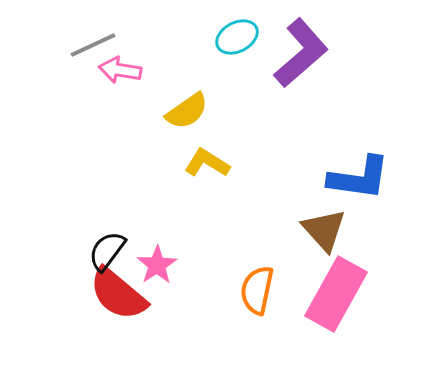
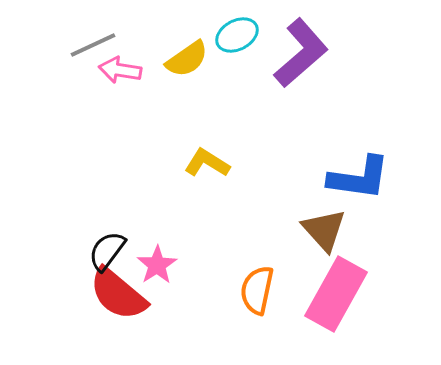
cyan ellipse: moved 2 px up
yellow semicircle: moved 52 px up
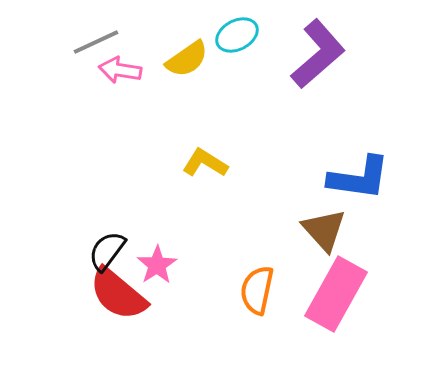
gray line: moved 3 px right, 3 px up
purple L-shape: moved 17 px right, 1 px down
yellow L-shape: moved 2 px left
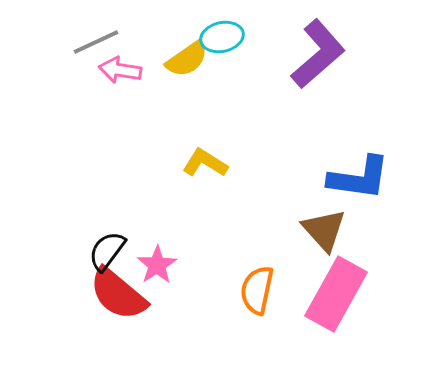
cyan ellipse: moved 15 px left, 2 px down; rotated 15 degrees clockwise
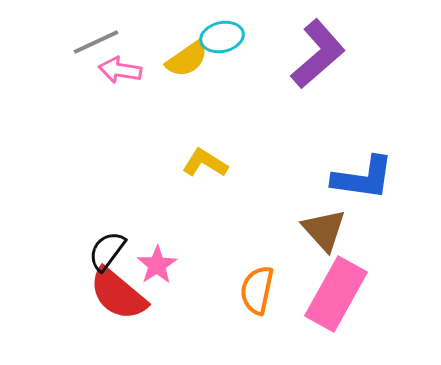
blue L-shape: moved 4 px right
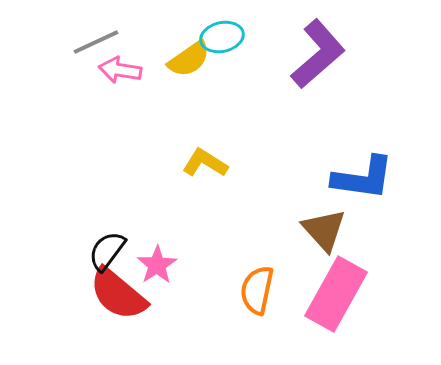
yellow semicircle: moved 2 px right
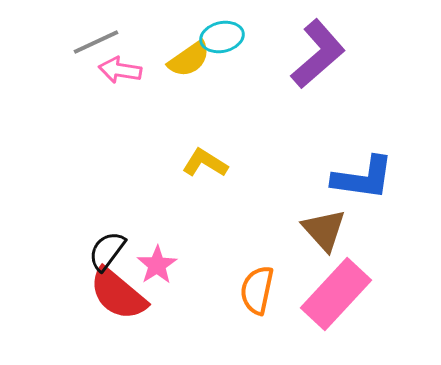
pink rectangle: rotated 14 degrees clockwise
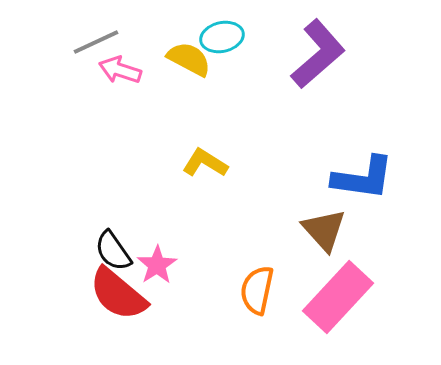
yellow semicircle: rotated 117 degrees counterclockwise
pink arrow: rotated 9 degrees clockwise
black semicircle: moved 6 px right; rotated 72 degrees counterclockwise
pink rectangle: moved 2 px right, 3 px down
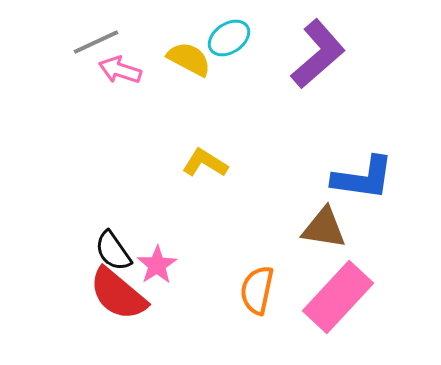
cyan ellipse: moved 7 px right, 1 px down; rotated 21 degrees counterclockwise
brown triangle: moved 2 px up; rotated 39 degrees counterclockwise
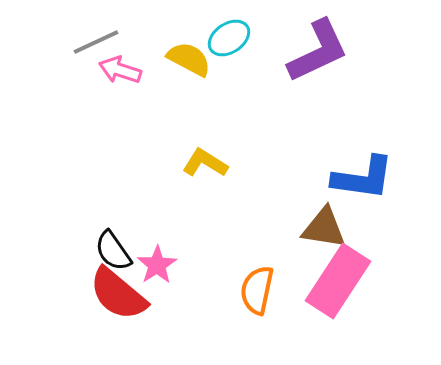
purple L-shape: moved 3 px up; rotated 16 degrees clockwise
pink rectangle: moved 16 px up; rotated 10 degrees counterclockwise
